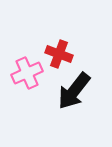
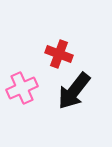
pink cross: moved 5 px left, 15 px down
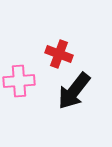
pink cross: moved 3 px left, 7 px up; rotated 20 degrees clockwise
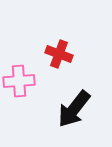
black arrow: moved 18 px down
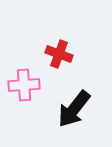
pink cross: moved 5 px right, 4 px down
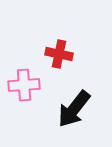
red cross: rotated 8 degrees counterclockwise
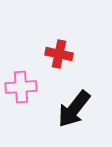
pink cross: moved 3 px left, 2 px down
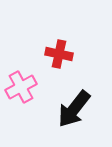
pink cross: rotated 24 degrees counterclockwise
